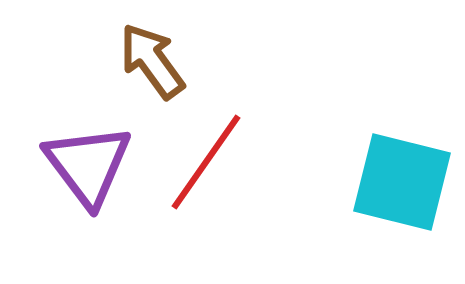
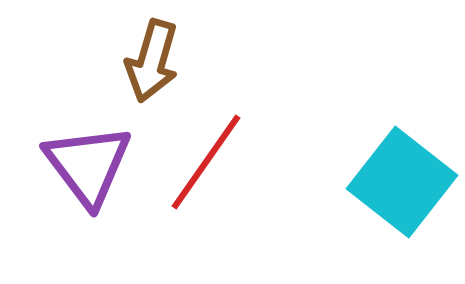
brown arrow: rotated 128 degrees counterclockwise
cyan square: rotated 24 degrees clockwise
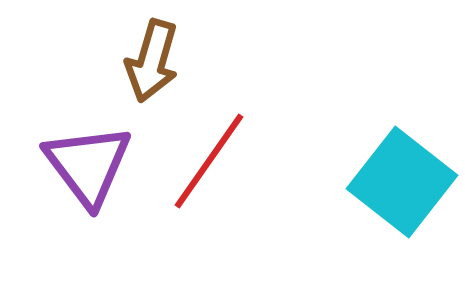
red line: moved 3 px right, 1 px up
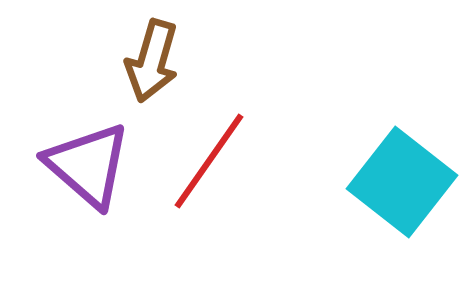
purple triangle: rotated 12 degrees counterclockwise
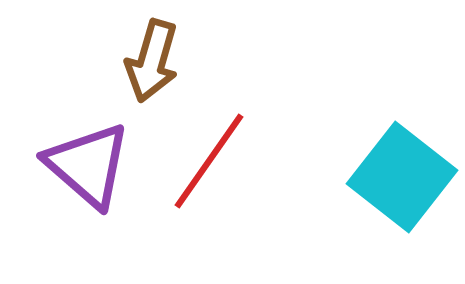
cyan square: moved 5 px up
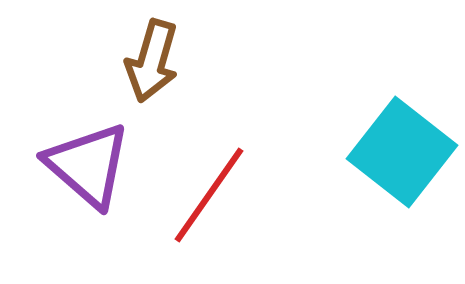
red line: moved 34 px down
cyan square: moved 25 px up
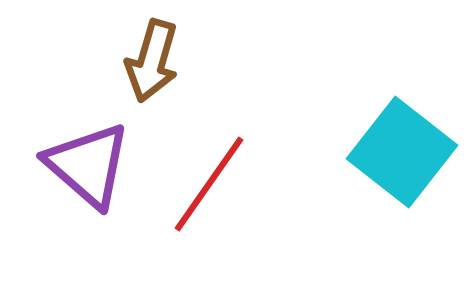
red line: moved 11 px up
